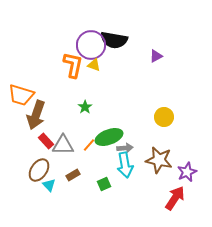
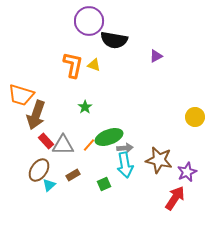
purple circle: moved 2 px left, 24 px up
yellow circle: moved 31 px right
cyan triangle: rotated 32 degrees clockwise
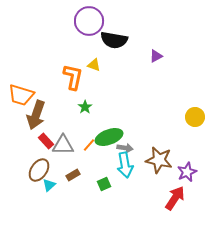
orange L-shape: moved 12 px down
gray arrow: rotated 14 degrees clockwise
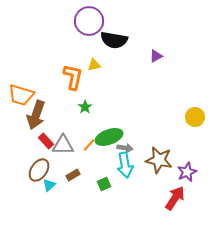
yellow triangle: rotated 32 degrees counterclockwise
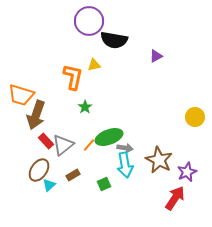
gray triangle: rotated 40 degrees counterclockwise
brown star: rotated 16 degrees clockwise
